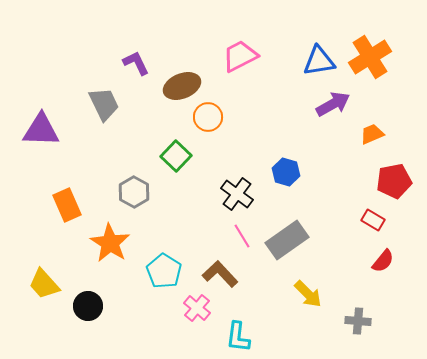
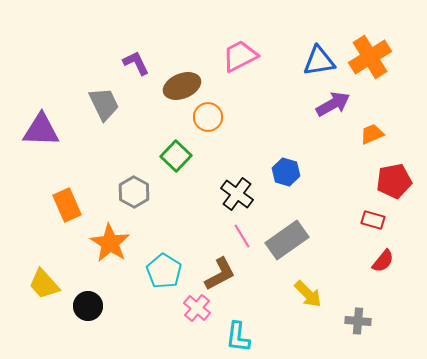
red rectangle: rotated 15 degrees counterclockwise
brown L-shape: rotated 105 degrees clockwise
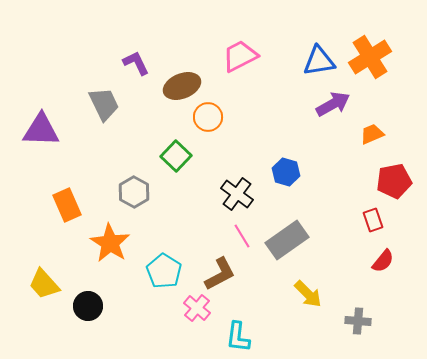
red rectangle: rotated 55 degrees clockwise
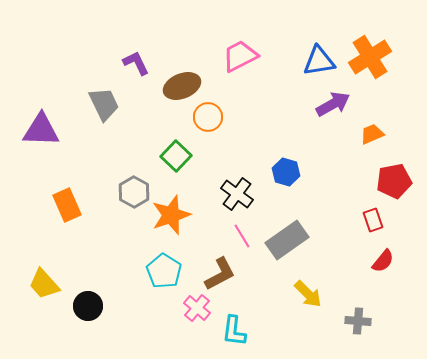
orange star: moved 61 px right, 28 px up; rotated 21 degrees clockwise
cyan L-shape: moved 4 px left, 6 px up
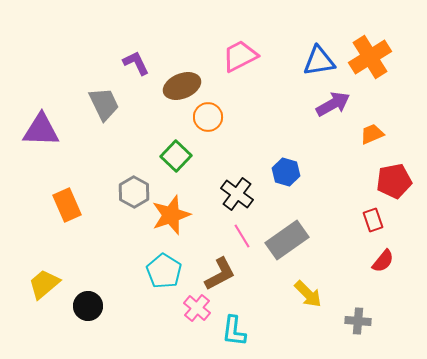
yellow trapezoid: rotated 92 degrees clockwise
